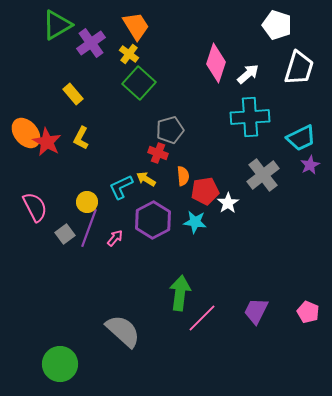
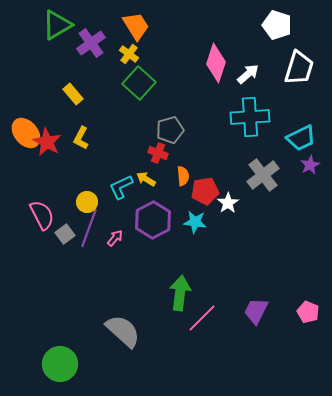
pink semicircle: moved 7 px right, 8 px down
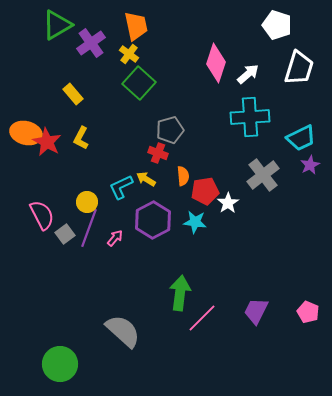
orange trapezoid: rotated 20 degrees clockwise
orange ellipse: rotated 36 degrees counterclockwise
